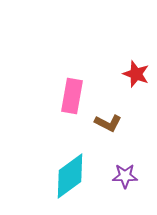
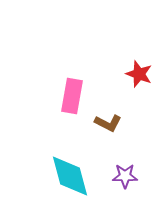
red star: moved 3 px right
cyan diamond: rotated 69 degrees counterclockwise
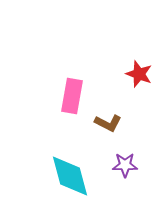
purple star: moved 11 px up
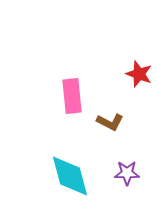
pink rectangle: rotated 16 degrees counterclockwise
brown L-shape: moved 2 px right, 1 px up
purple star: moved 2 px right, 8 px down
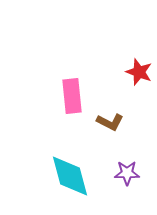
red star: moved 2 px up
